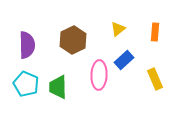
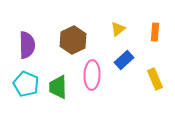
pink ellipse: moved 7 px left
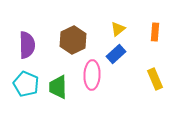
blue rectangle: moved 8 px left, 6 px up
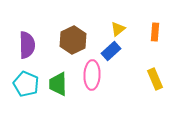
blue rectangle: moved 5 px left, 3 px up
green trapezoid: moved 3 px up
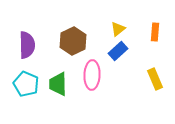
brown hexagon: moved 1 px down
blue rectangle: moved 7 px right
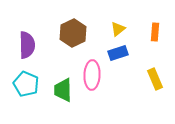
brown hexagon: moved 8 px up
blue rectangle: moved 2 px down; rotated 24 degrees clockwise
green trapezoid: moved 5 px right, 6 px down
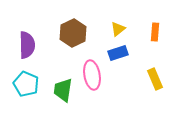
pink ellipse: rotated 12 degrees counterclockwise
green trapezoid: rotated 10 degrees clockwise
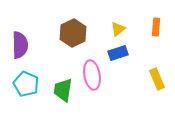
orange rectangle: moved 1 px right, 5 px up
purple semicircle: moved 7 px left
yellow rectangle: moved 2 px right
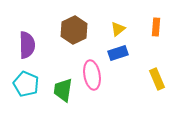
brown hexagon: moved 1 px right, 3 px up
purple semicircle: moved 7 px right
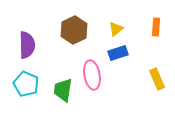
yellow triangle: moved 2 px left
